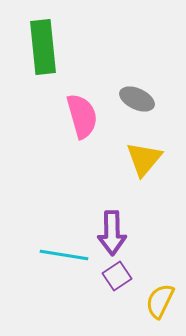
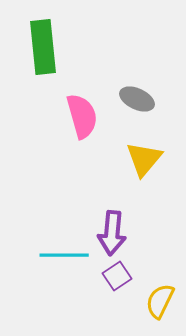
purple arrow: rotated 6 degrees clockwise
cyan line: rotated 9 degrees counterclockwise
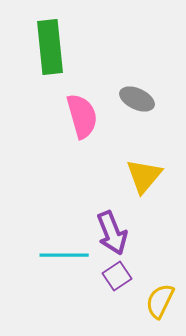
green rectangle: moved 7 px right
yellow triangle: moved 17 px down
purple arrow: rotated 27 degrees counterclockwise
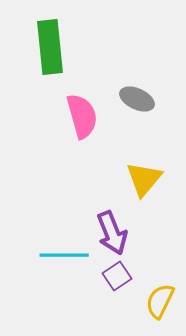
yellow triangle: moved 3 px down
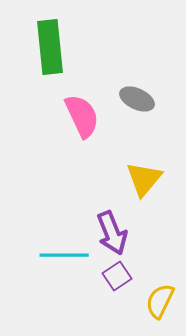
pink semicircle: rotated 9 degrees counterclockwise
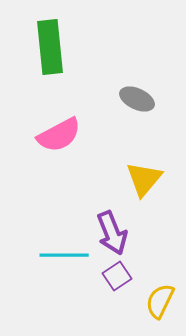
pink semicircle: moved 23 px left, 19 px down; rotated 87 degrees clockwise
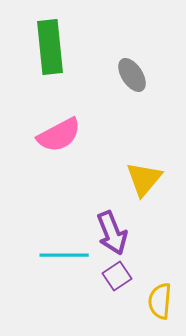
gray ellipse: moved 5 px left, 24 px up; rotated 32 degrees clockwise
yellow semicircle: rotated 21 degrees counterclockwise
